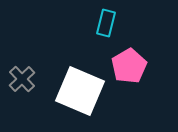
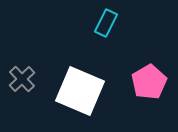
cyan rectangle: rotated 12 degrees clockwise
pink pentagon: moved 20 px right, 16 px down
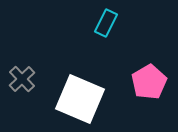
white square: moved 8 px down
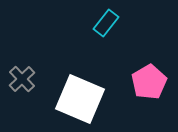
cyan rectangle: rotated 12 degrees clockwise
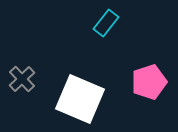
pink pentagon: rotated 12 degrees clockwise
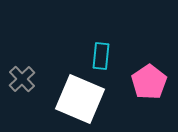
cyan rectangle: moved 5 px left, 33 px down; rotated 32 degrees counterclockwise
pink pentagon: rotated 16 degrees counterclockwise
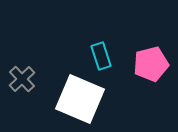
cyan rectangle: rotated 24 degrees counterclockwise
pink pentagon: moved 2 px right, 18 px up; rotated 20 degrees clockwise
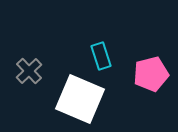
pink pentagon: moved 10 px down
gray cross: moved 7 px right, 8 px up
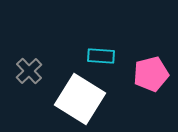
cyan rectangle: rotated 68 degrees counterclockwise
white square: rotated 9 degrees clockwise
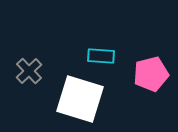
white square: rotated 15 degrees counterclockwise
